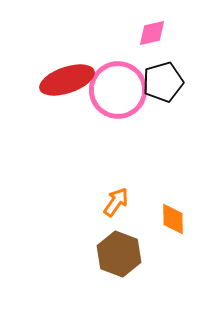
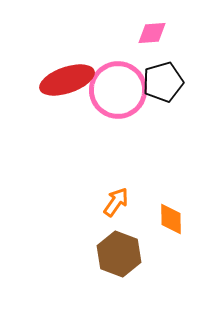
pink diamond: rotated 8 degrees clockwise
orange diamond: moved 2 px left
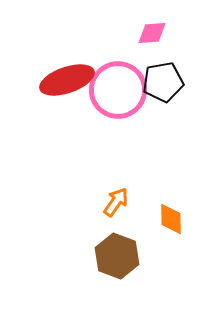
black pentagon: rotated 6 degrees clockwise
brown hexagon: moved 2 px left, 2 px down
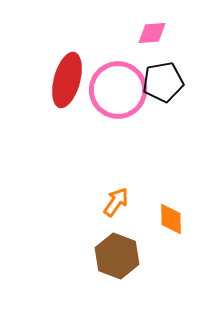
red ellipse: rotated 56 degrees counterclockwise
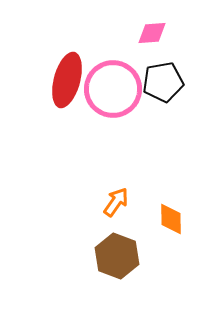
pink circle: moved 5 px left, 1 px up
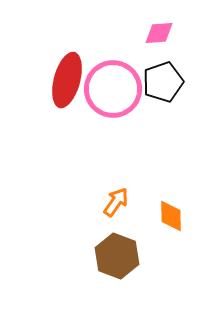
pink diamond: moved 7 px right
black pentagon: rotated 9 degrees counterclockwise
orange diamond: moved 3 px up
